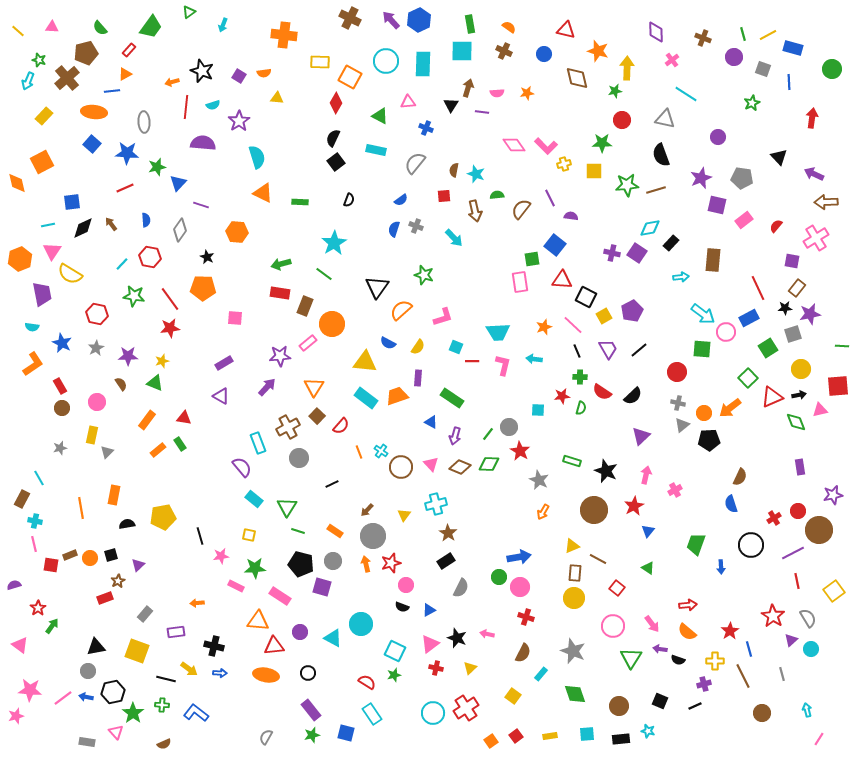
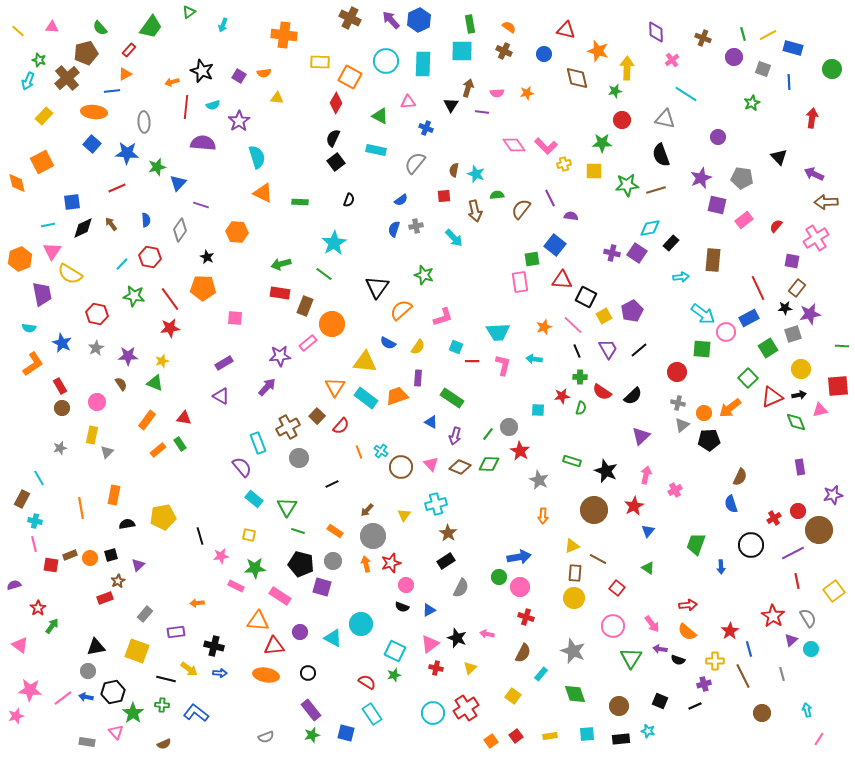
red line at (125, 188): moved 8 px left
gray cross at (416, 226): rotated 32 degrees counterclockwise
cyan semicircle at (32, 327): moved 3 px left, 1 px down
orange triangle at (314, 387): moved 21 px right
orange arrow at (543, 512): moved 4 px down; rotated 28 degrees counterclockwise
gray semicircle at (266, 737): rotated 140 degrees counterclockwise
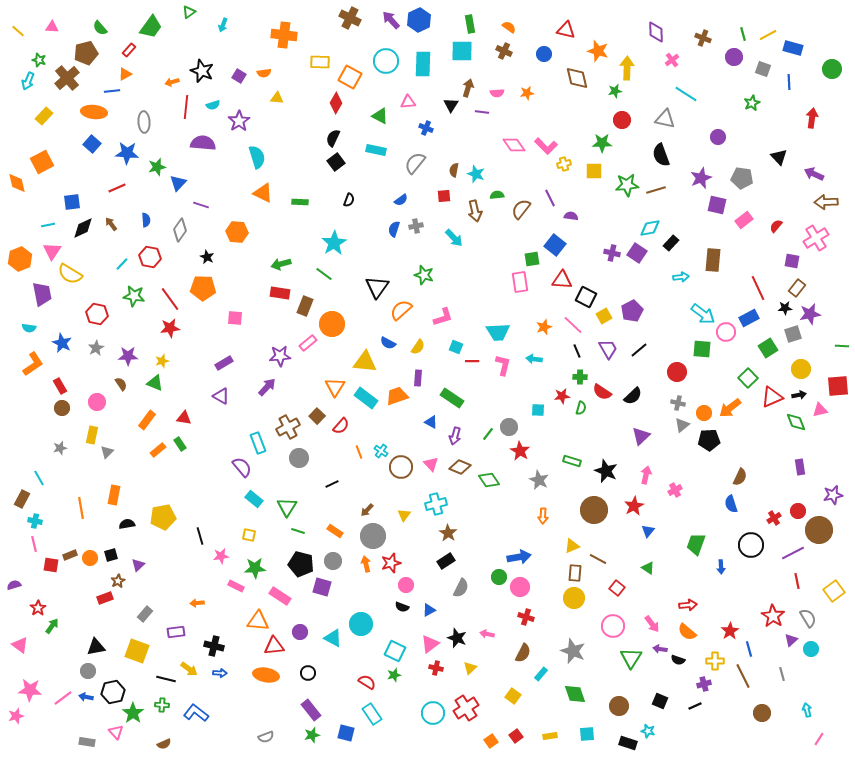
green diamond at (489, 464): moved 16 px down; rotated 55 degrees clockwise
black rectangle at (621, 739): moved 7 px right, 4 px down; rotated 24 degrees clockwise
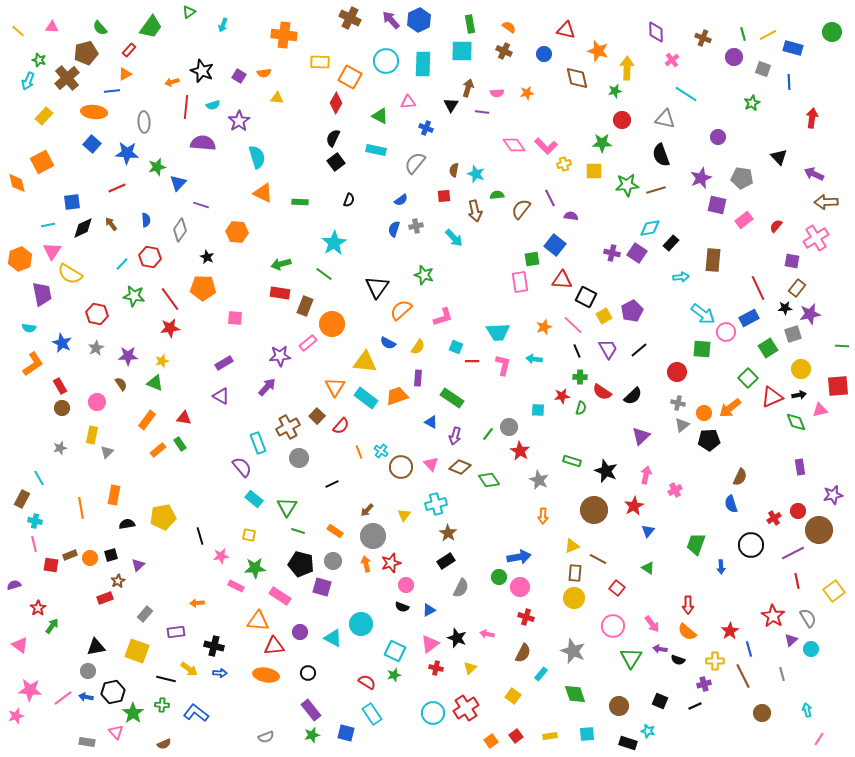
green circle at (832, 69): moved 37 px up
red arrow at (688, 605): rotated 96 degrees clockwise
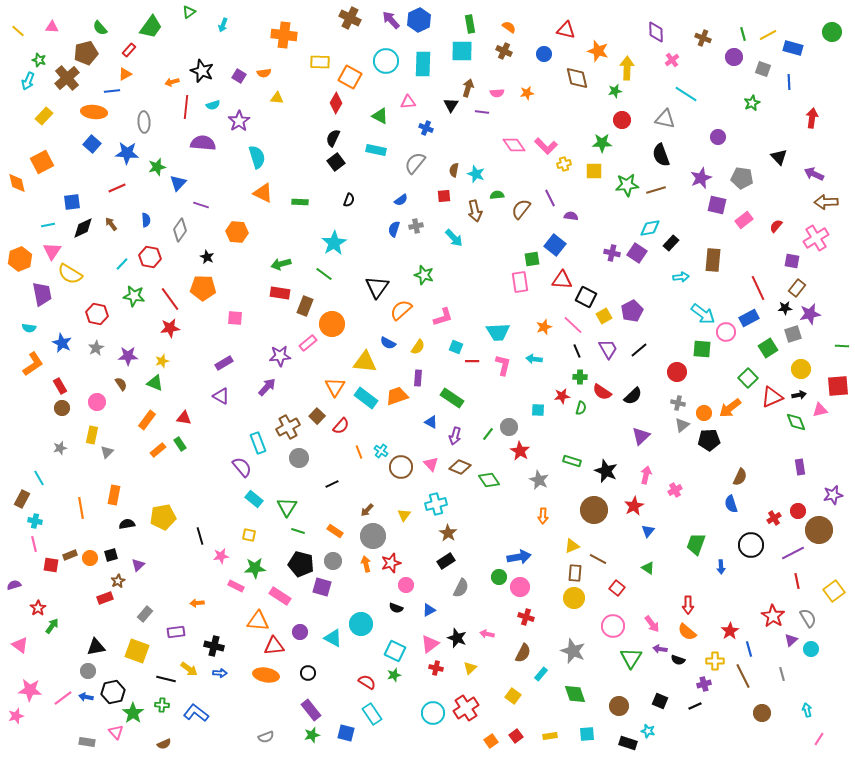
black semicircle at (402, 607): moved 6 px left, 1 px down
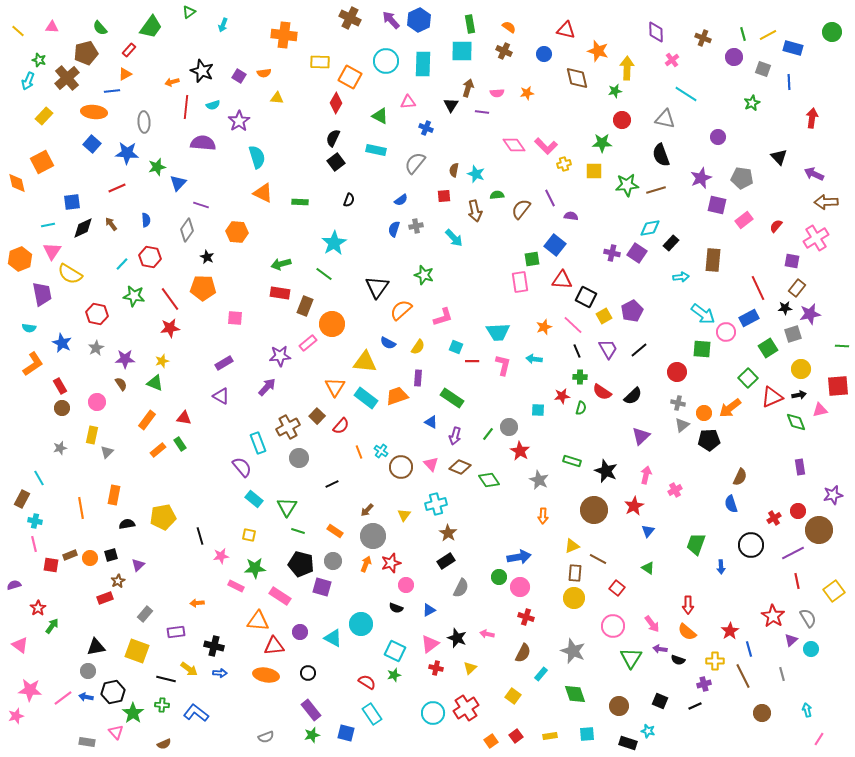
gray diamond at (180, 230): moved 7 px right
purple star at (128, 356): moved 3 px left, 3 px down
orange arrow at (366, 564): rotated 35 degrees clockwise
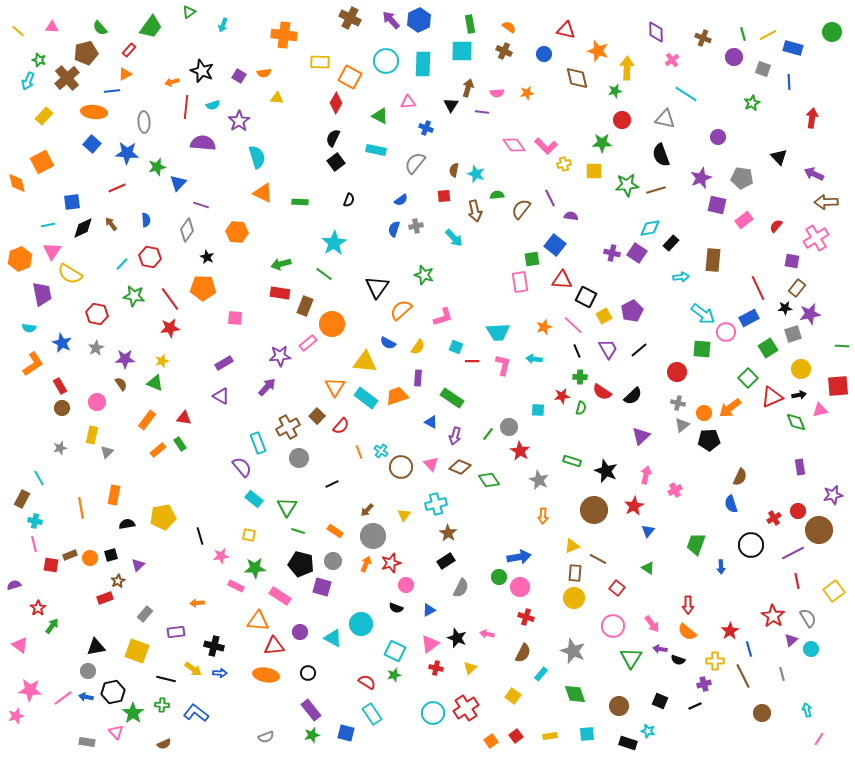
yellow arrow at (189, 669): moved 4 px right
